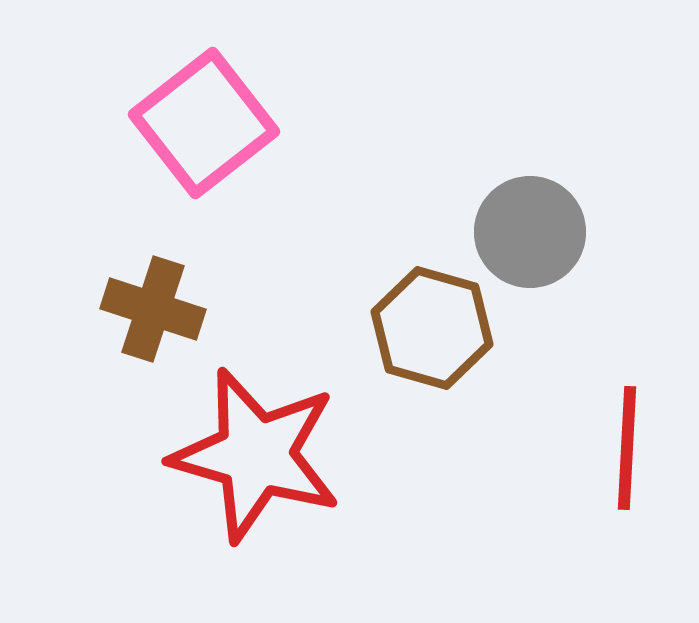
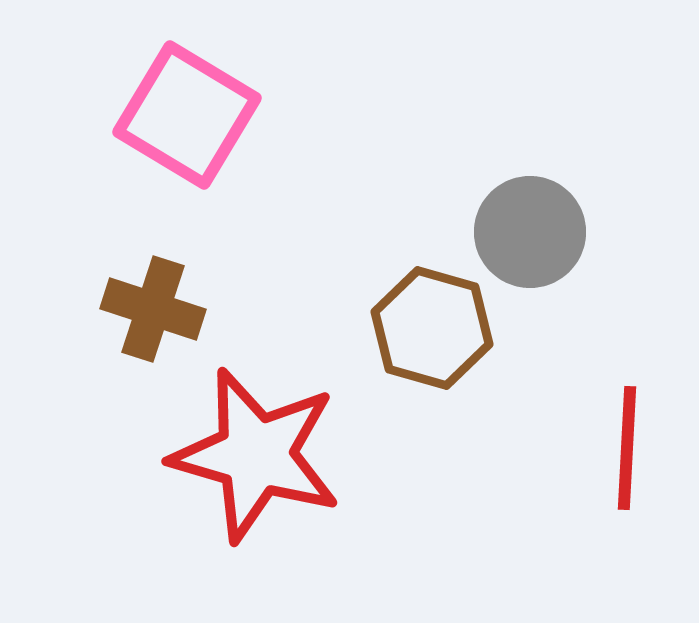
pink square: moved 17 px left, 8 px up; rotated 21 degrees counterclockwise
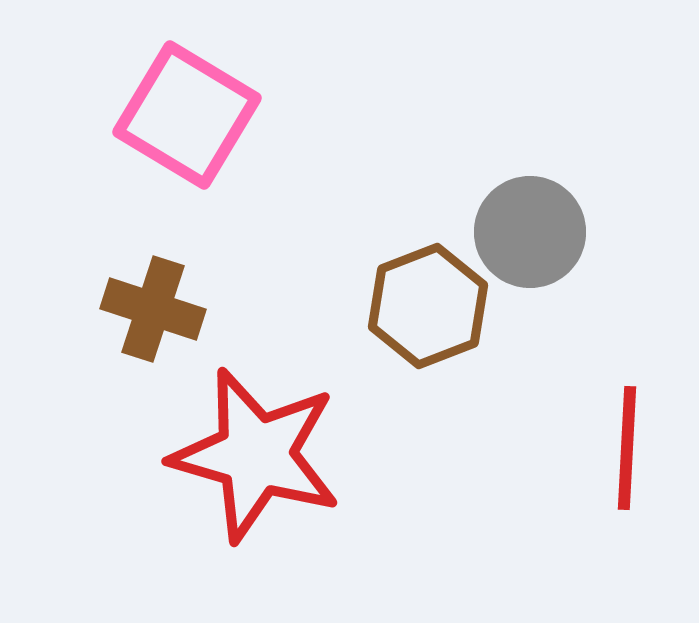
brown hexagon: moved 4 px left, 22 px up; rotated 23 degrees clockwise
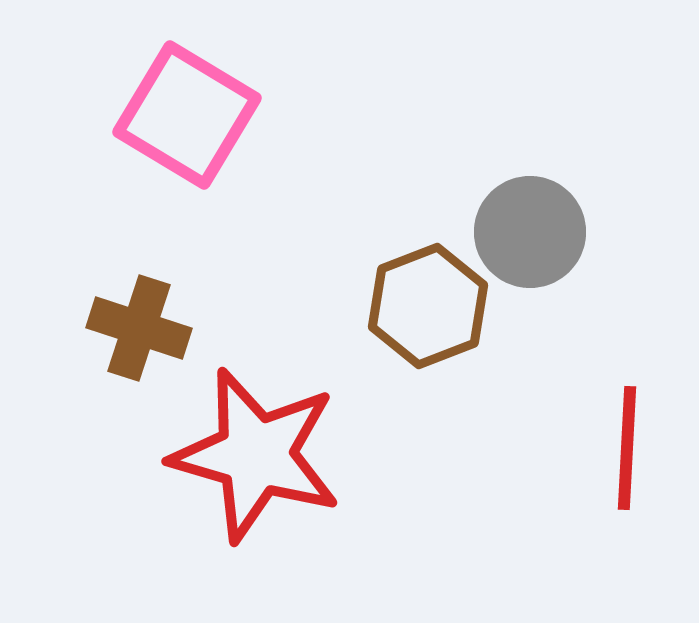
brown cross: moved 14 px left, 19 px down
